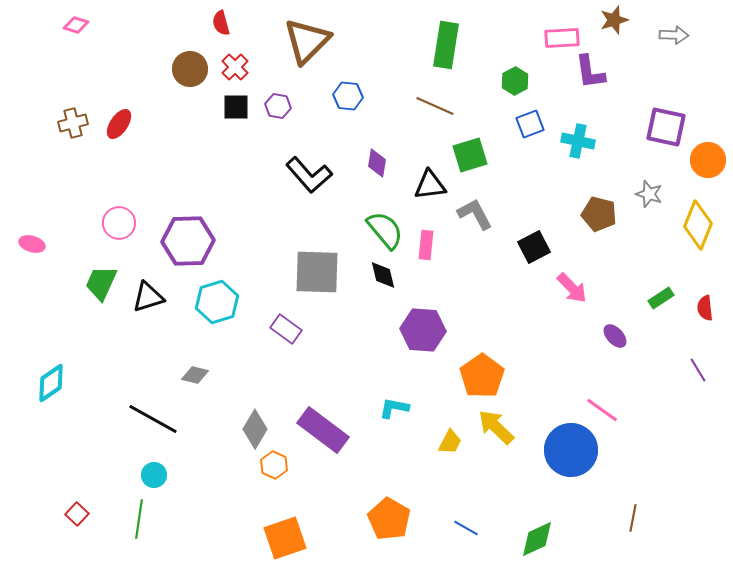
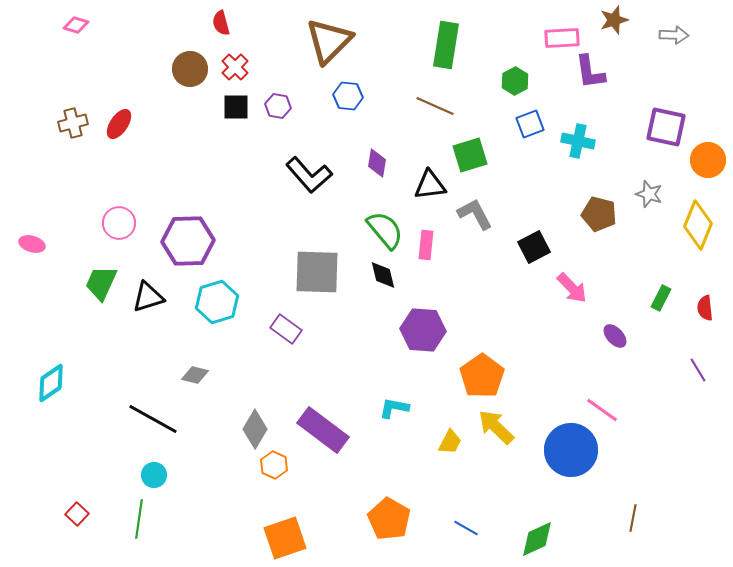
brown triangle at (307, 41): moved 22 px right
green rectangle at (661, 298): rotated 30 degrees counterclockwise
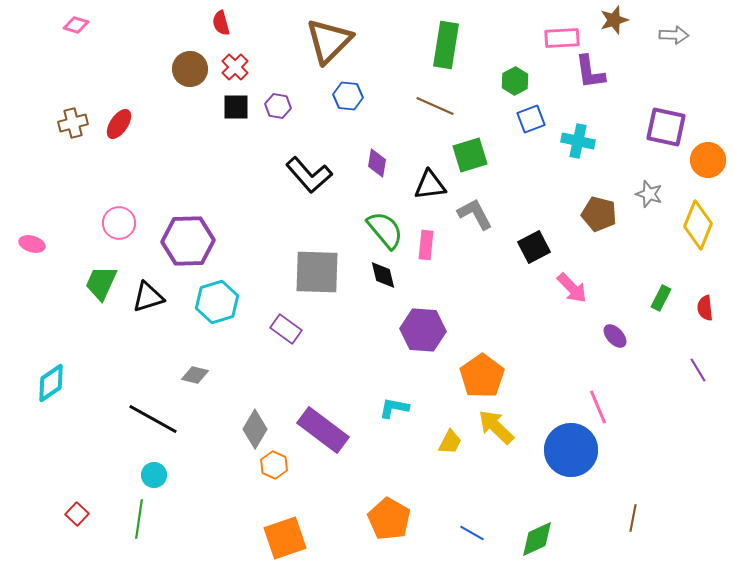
blue square at (530, 124): moved 1 px right, 5 px up
pink line at (602, 410): moved 4 px left, 3 px up; rotated 32 degrees clockwise
blue line at (466, 528): moved 6 px right, 5 px down
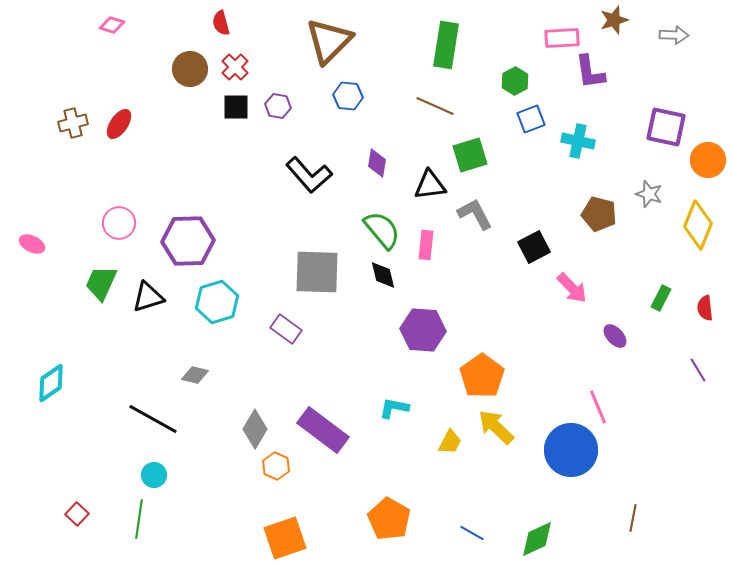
pink diamond at (76, 25): moved 36 px right
green semicircle at (385, 230): moved 3 px left
pink ellipse at (32, 244): rotated 10 degrees clockwise
orange hexagon at (274, 465): moved 2 px right, 1 px down
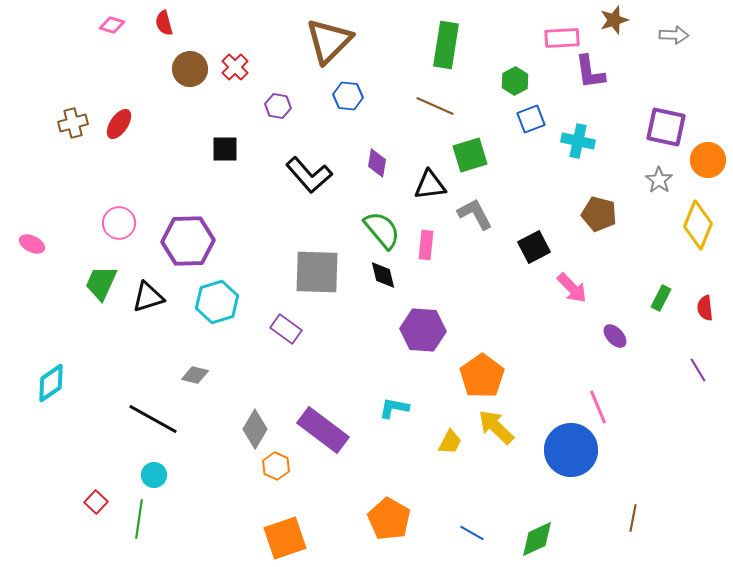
red semicircle at (221, 23): moved 57 px left
black square at (236, 107): moved 11 px left, 42 px down
gray star at (649, 194): moved 10 px right, 14 px up; rotated 16 degrees clockwise
red square at (77, 514): moved 19 px right, 12 px up
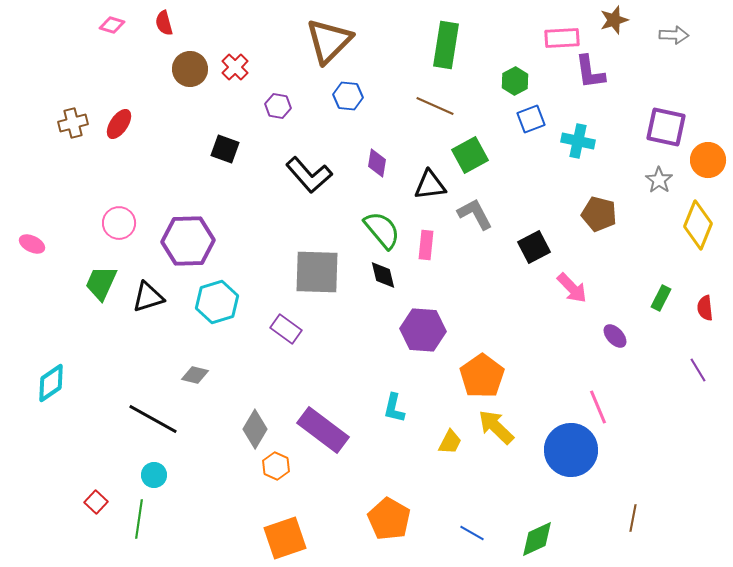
black square at (225, 149): rotated 20 degrees clockwise
green square at (470, 155): rotated 12 degrees counterclockwise
cyan L-shape at (394, 408): rotated 88 degrees counterclockwise
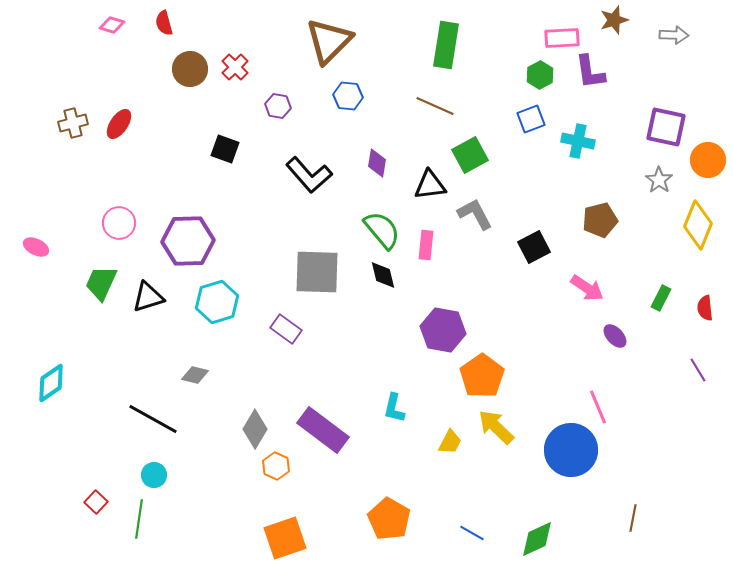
green hexagon at (515, 81): moved 25 px right, 6 px up
brown pentagon at (599, 214): moved 1 px right, 6 px down; rotated 28 degrees counterclockwise
pink ellipse at (32, 244): moved 4 px right, 3 px down
pink arrow at (572, 288): moved 15 px right; rotated 12 degrees counterclockwise
purple hexagon at (423, 330): moved 20 px right; rotated 6 degrees clockwise
